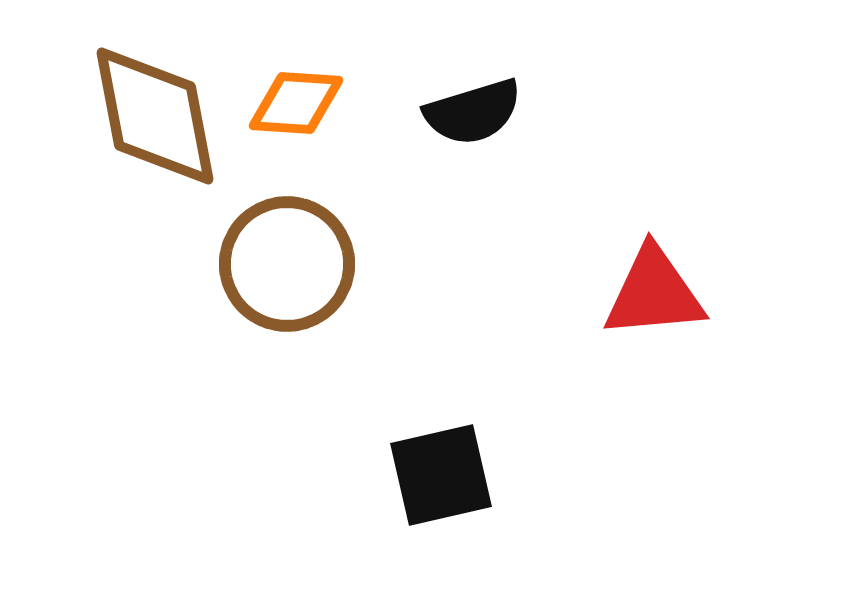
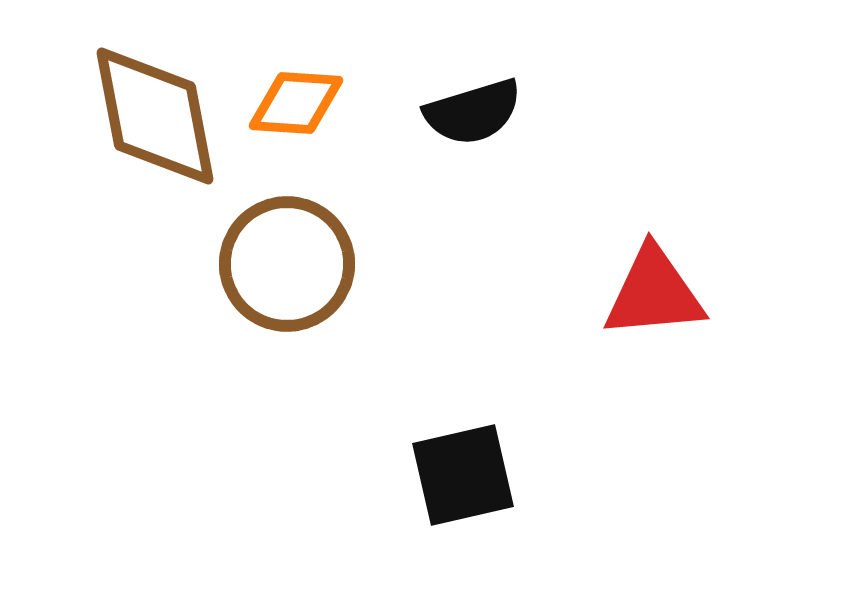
black square: moved 22 px right
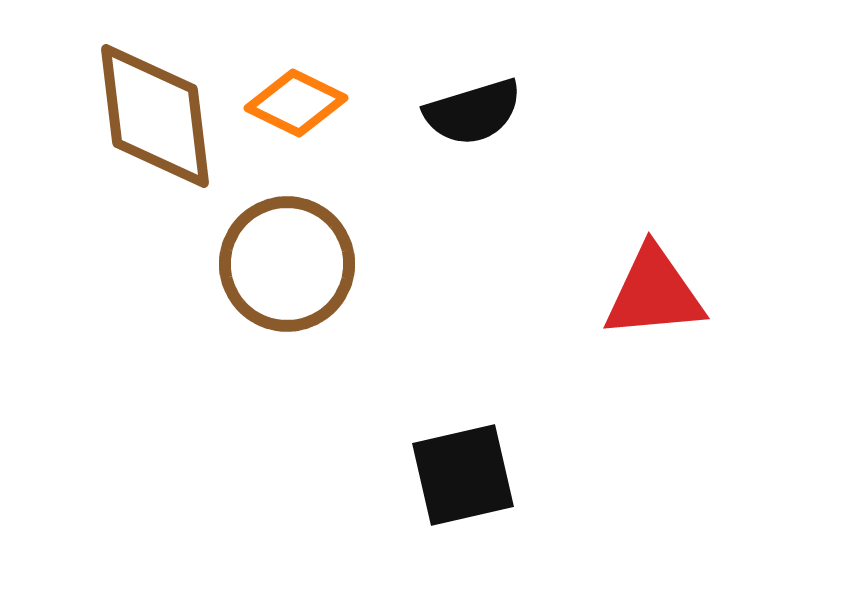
orange diamond: rotated 22 degrees clockwise
brown diamond: rotated 4 degrees clockwise
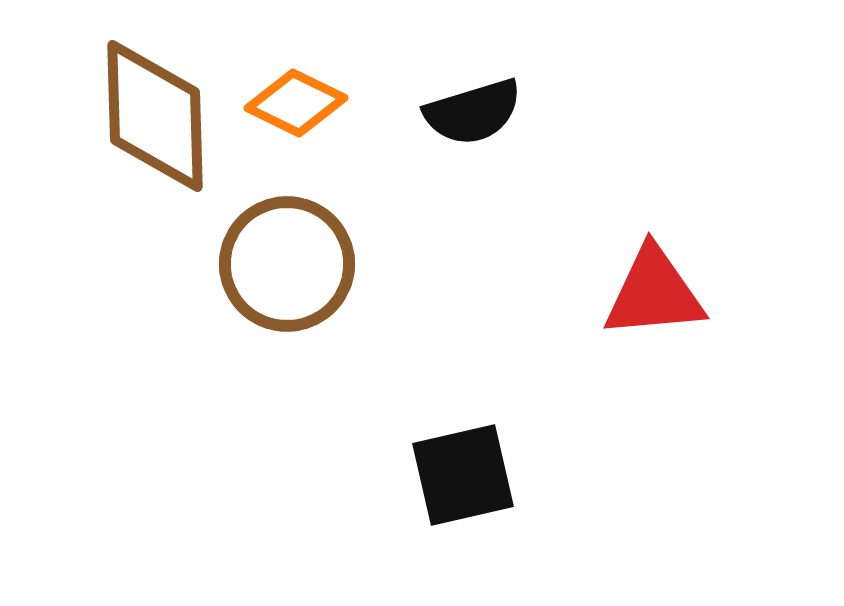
brown diamond: rotated 5 degrees clockwise
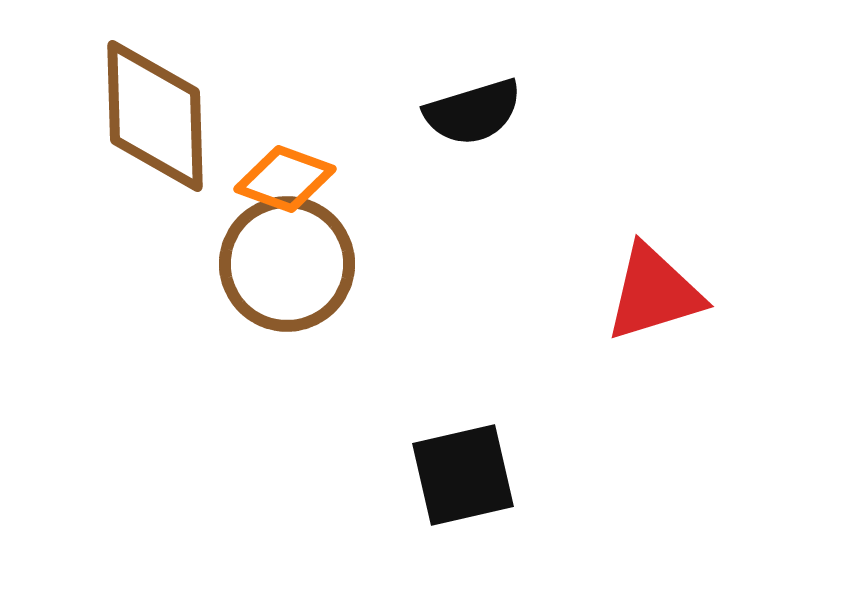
orange diamond: moved 11 px left, 76 px down; rotated 6 degrees counterclockwise
red triangle: rotated 12 degrees counterclockwise
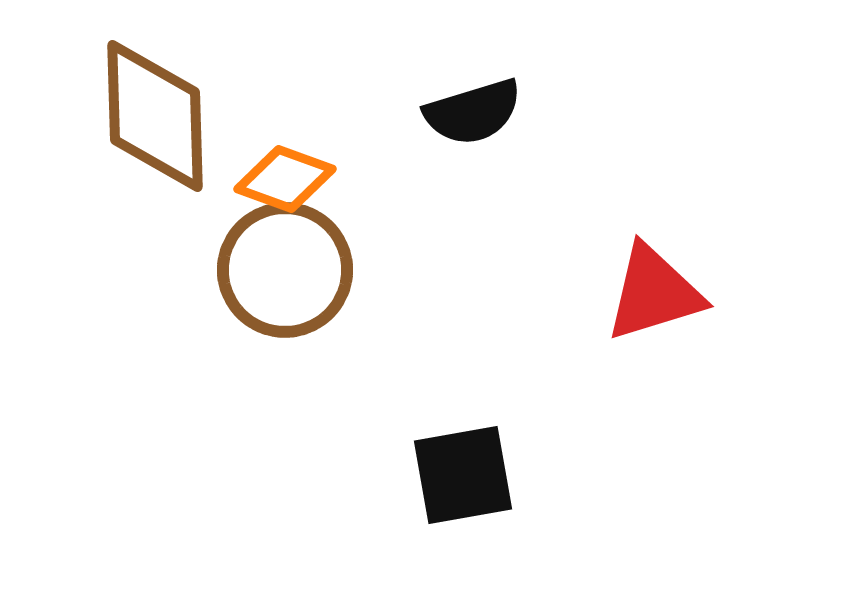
brown circle: moved 2 px left, 6 px down
black square: rotated 3 degrees clockwise
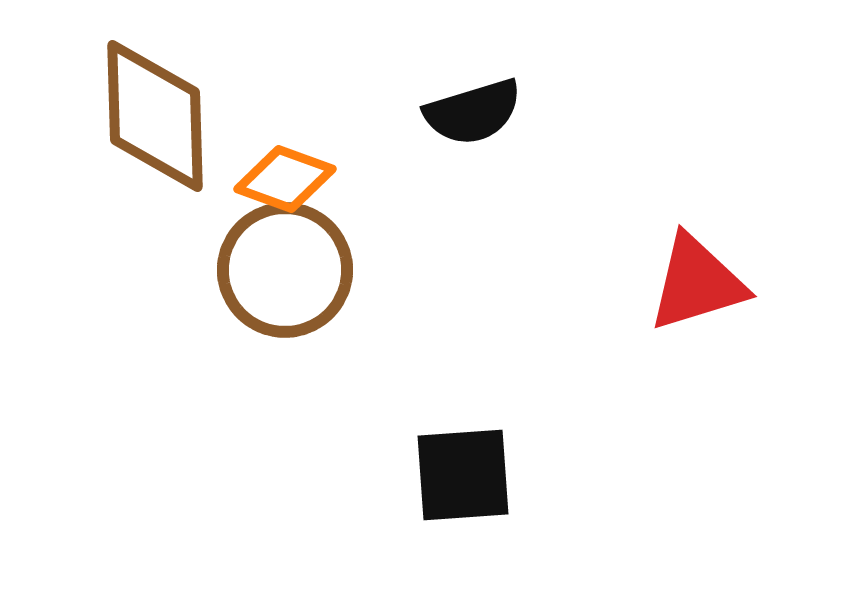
red triangle: moved 43 px right, 10 px up
black square: rotated 6 degrees clockwise
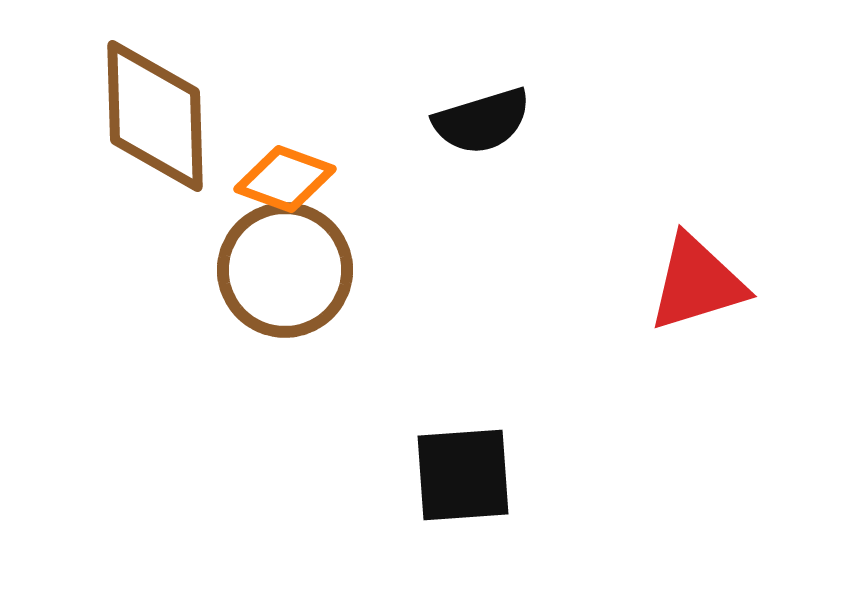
black semicircle: moved 9 px right, 9 px down
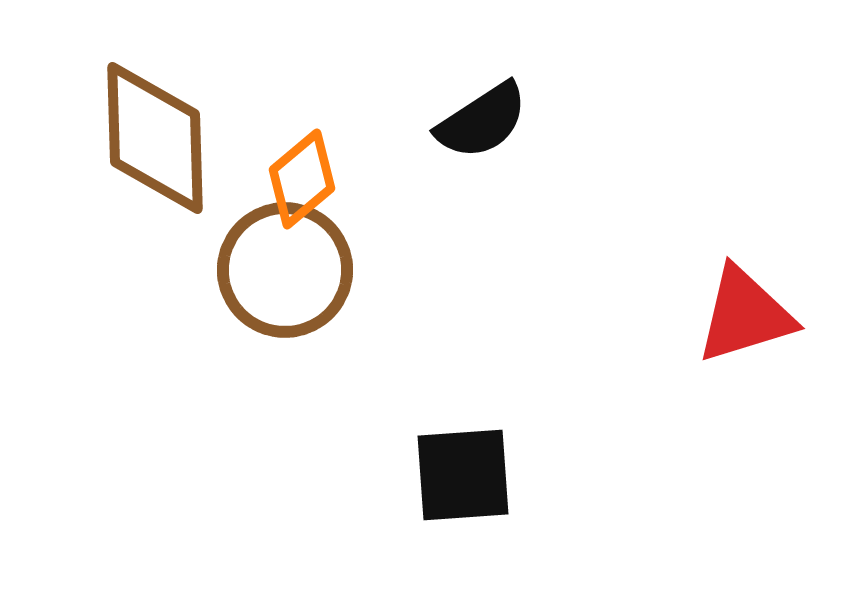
brown diamond: moved 22 px down
black semicircle: rotated 16 degrees counterclockwise
orange diamond: moved 17 px right; rotated 60 degrees counterclockwise
red triangle: moved 48 px right, 32 px down
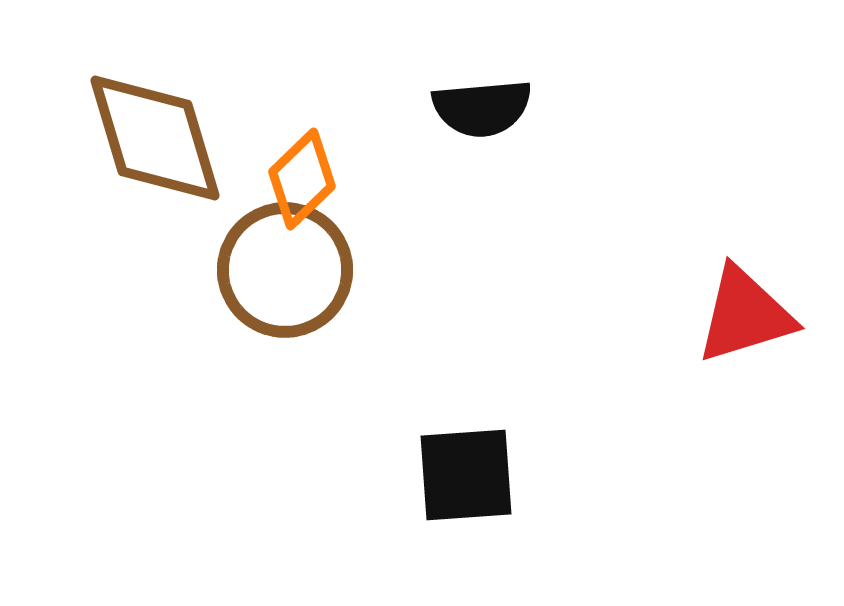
black semicircle: moved 13 px up; rotated 28 degrees clockwise
brown diamond: rotated 15 degrees counterclockwise
orange diamond: rotated 4 degrees counterclockwise
black square: moved 3 px right
